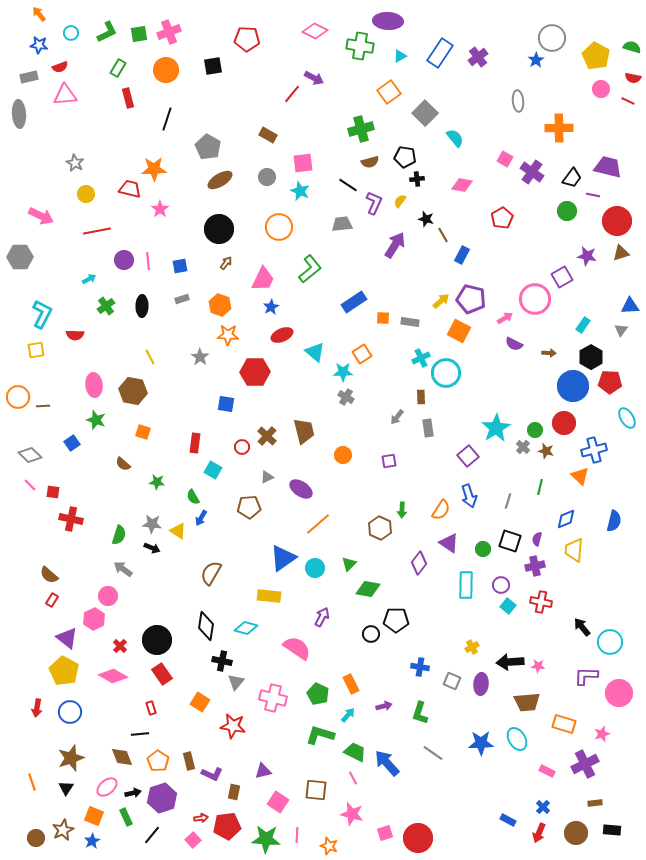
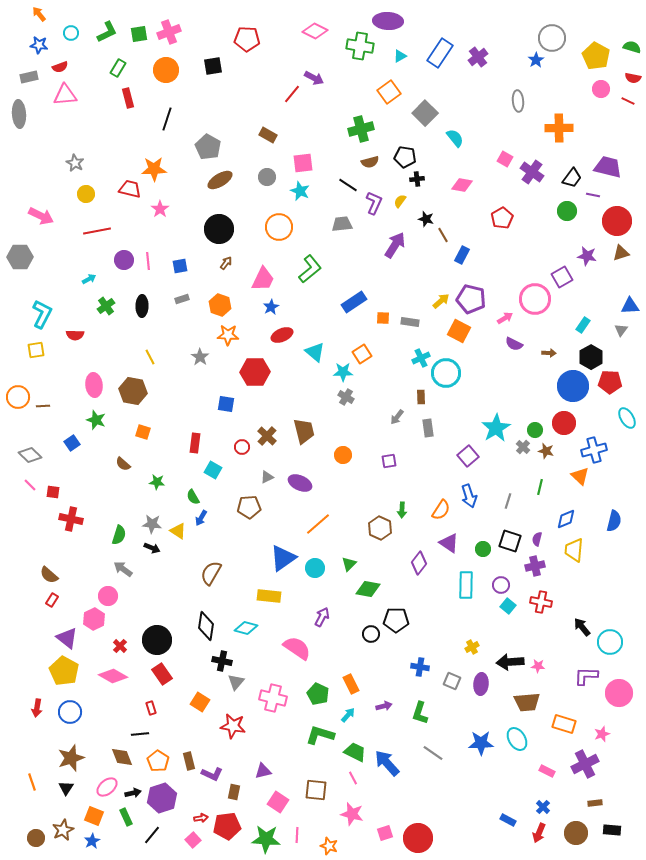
purple ellipse at (301, 489): moved 1 px left, 6 px up; rotated 10 degrees counterclockwise
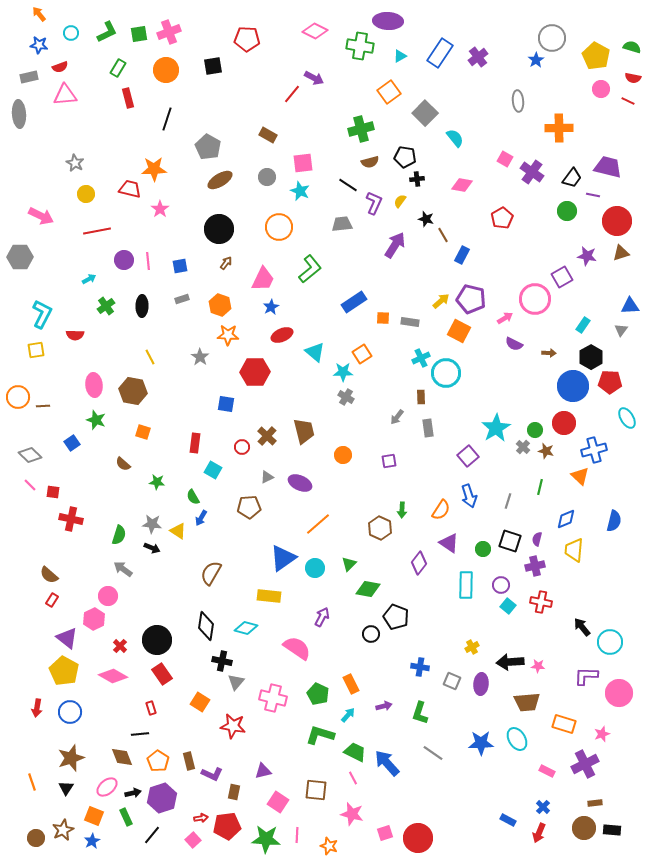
black pentagon at (396, 620): moved 3 px up; rotated 20 degrees clockwise
brown circle at (576, 833): moved 8 px right, 5 px up
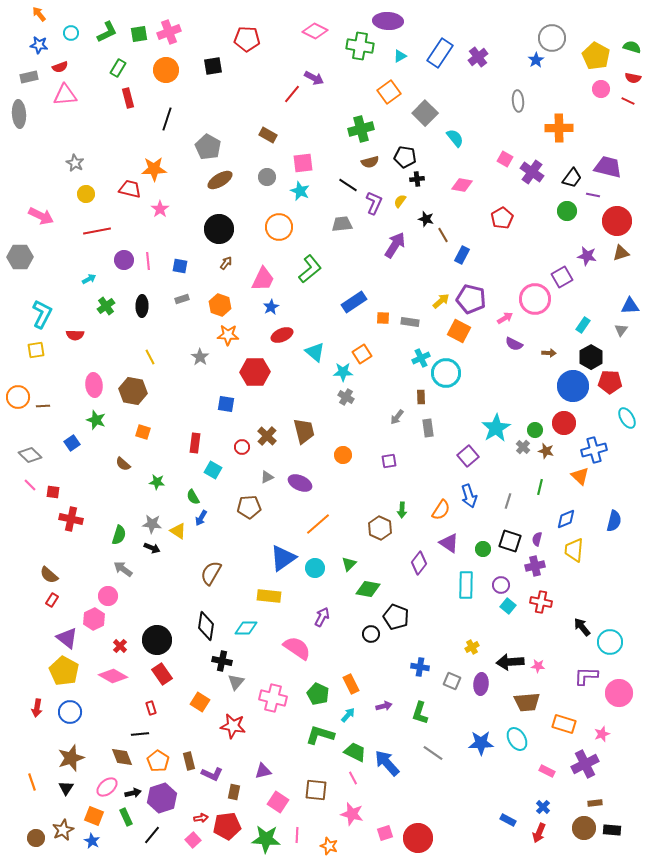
blue square at (180, 266): rotated 21 degrees clockwise
cyan diamond at (246, 628): rotated 15 degrees counterclockwise
blue star at (92, 841): rotated 14 degrees counterclockwise
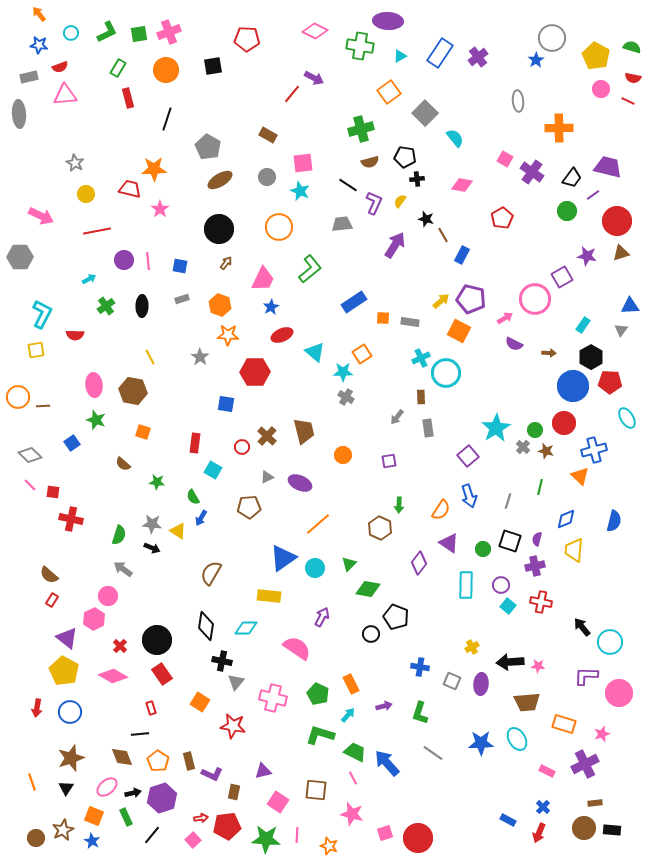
purple line at (593, 195): rotated 48 degrees counterclockwise
green arrow at (402, 510): moved 3 px left, 5 px up
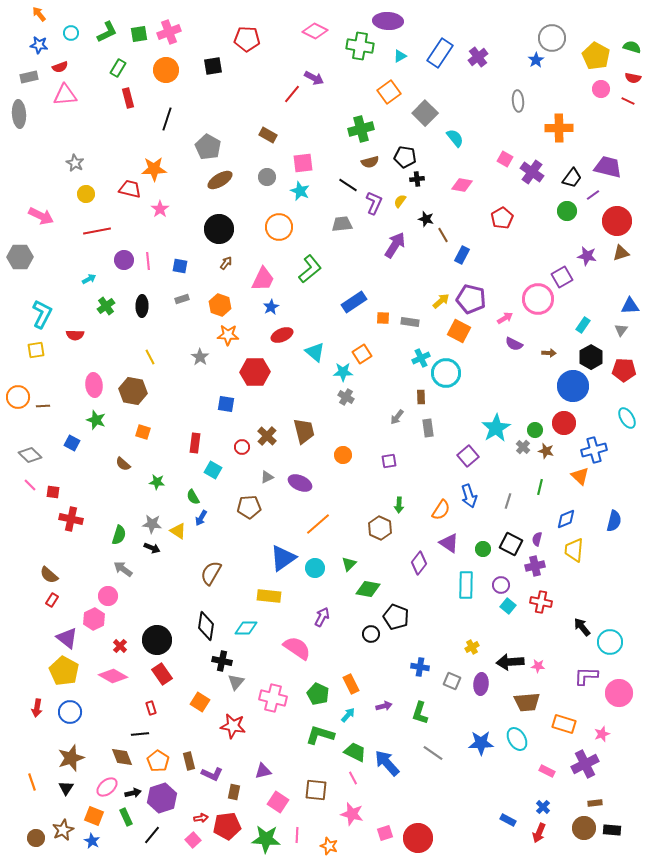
pink circle at (535, 299): moved 3 px right
red pentagon at (610, 382): moved 14 px right, 12 px up
blue square at (72, 443): rotated 28 degrees counterclockwise
black square at (510, 541): moved 1 px right, 3 px down; rotated 10 degrees clockwise
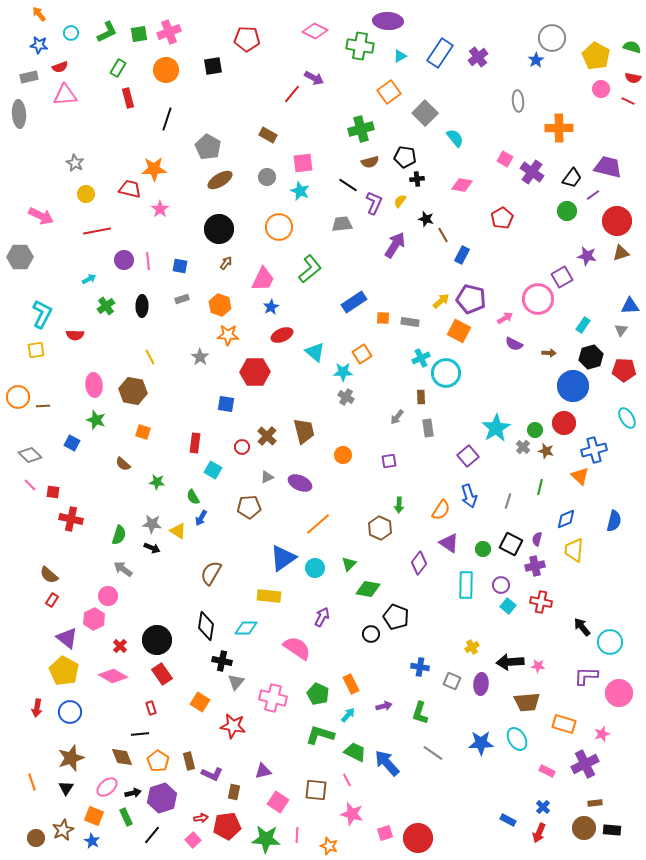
black hexagon at (591, 357): rotated 15 degrees clockwise
pink line at (353, 778): moved 6 px left, 2 px down
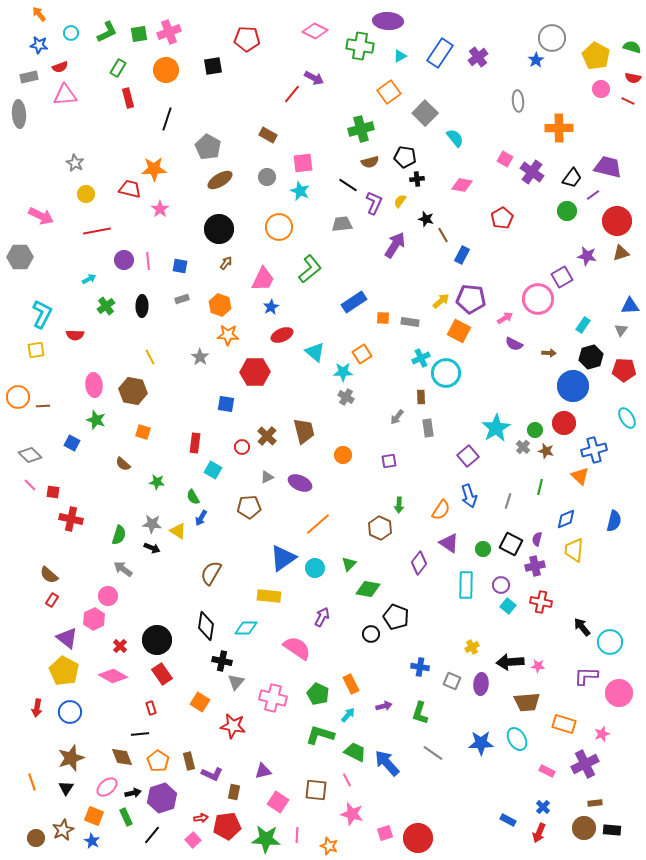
purple pentagon at (471, 299): rotated 8 degrees counterclockwise
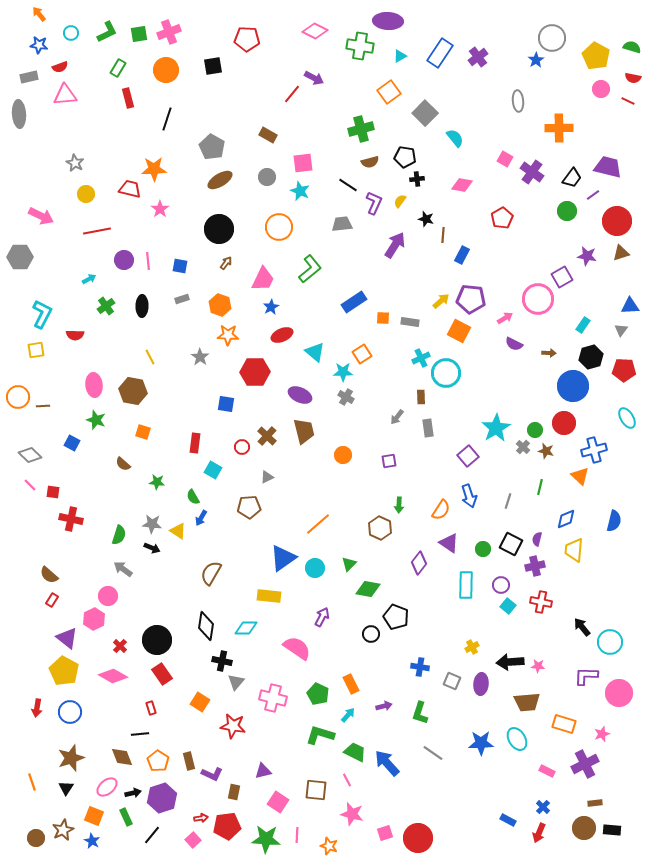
gray pentagon at (208, 147): moved 4 px right
brown line at (443, 235): rotated 35 degrees clockwise
purple ellipse at (300, 483): moved 88 px up
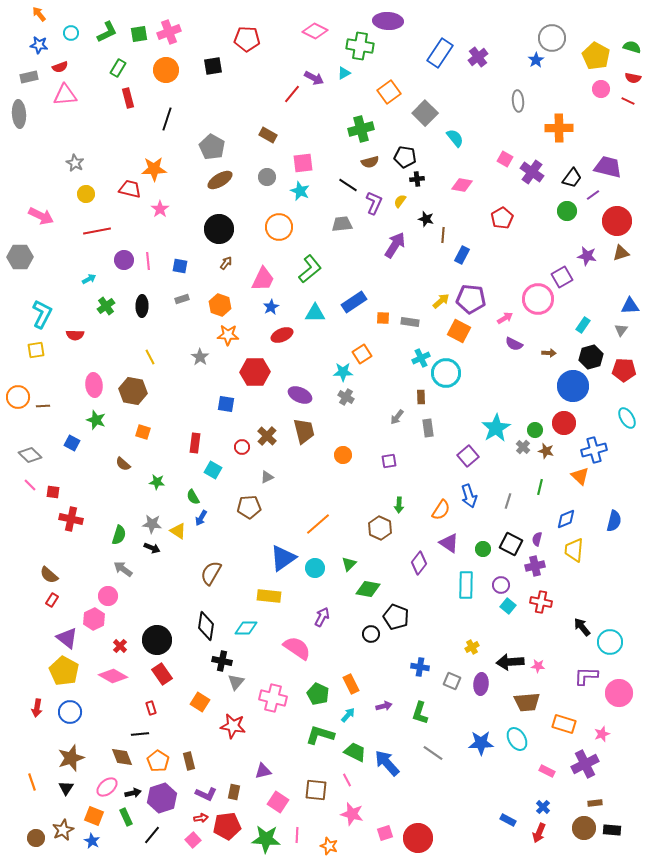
cyan triangle at (400, 56): moved 56 px left, 17 px down
cyan triangle at (315, 352): moved 39 px up; rotated 40 degrees counterclockwise
purple L-shape at (212, 774): moved 6 px left, 20 px down
